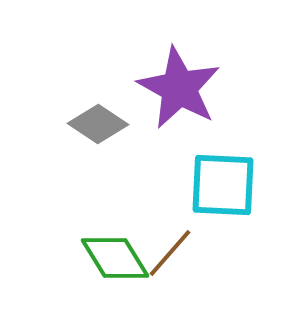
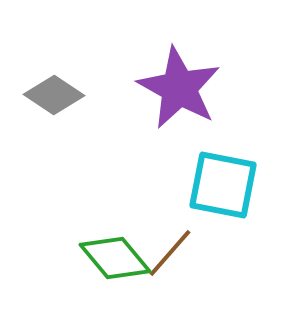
gray diamond: moved 44 px left, 29 px up
cyan square: rotated 8 degrees clockwise
green diamond: rotated 8 degrees counterclockwise
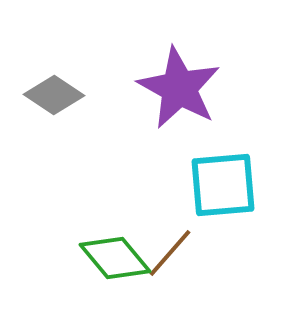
cyan square: rotated 16 degrees counterclockwise
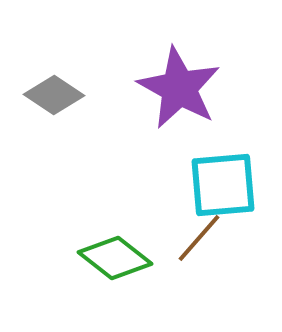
brown line: moved 29 px right, 15 px up
green diamond: rotated 12 degrees counterclockwise
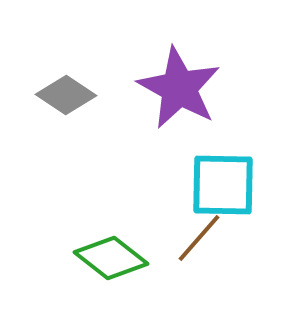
gray diamond: moved 12 px right
cyan square: rotated 6 degrees clockwise
green diamond: moved 4 px left
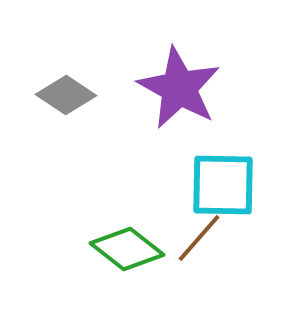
green diamond: moved 16 px right, 9 px up
